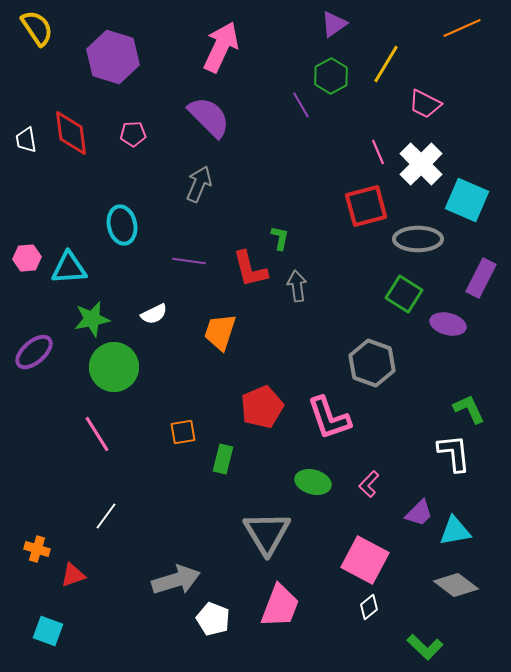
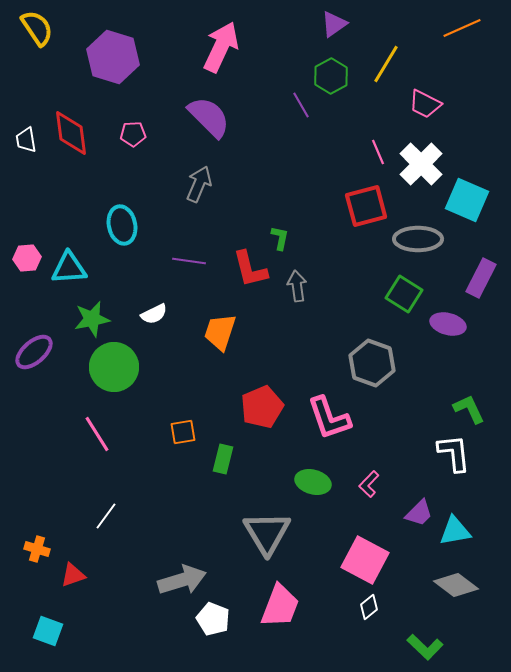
gray arrow at (176, 580): moved 6 px right
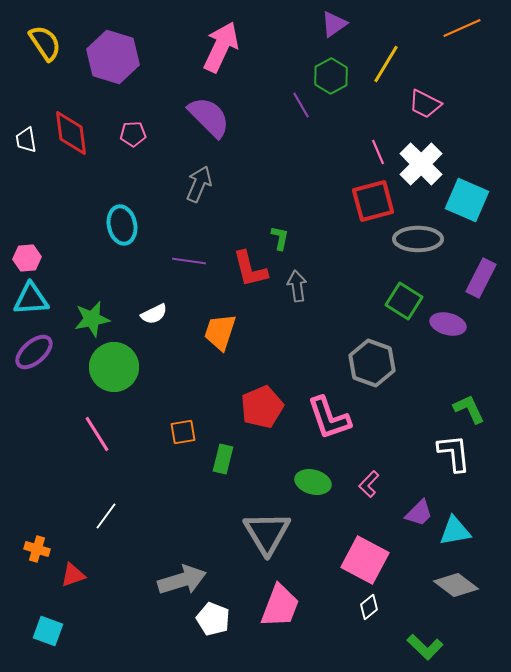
yellow semicircle at (37, 28): moved 8 px right, 15 px down
red square at (366, 206): moved 7 px right, 5 px up
cyan triangle at (69, 268): moved 38 px left, 31 px down
green square at (404, 294): moved 7 px down
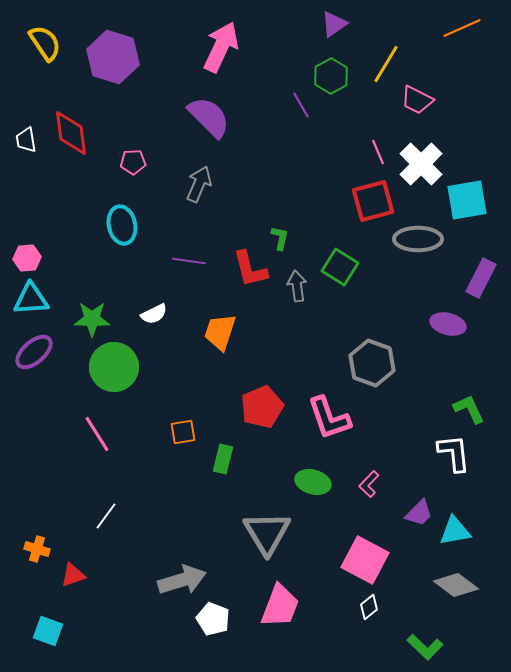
pink trapezoid at (425, 104): moved 8 px left, 4 px up
pink pentagon at (133, 134): moved 28 px down
cyan square at (467, 200): rotated 33 degrees counterclockwise
green square at (404, 301): moved 64 px left, 34 px up
green star at (92, 319): rotated 12 degrees clockwise
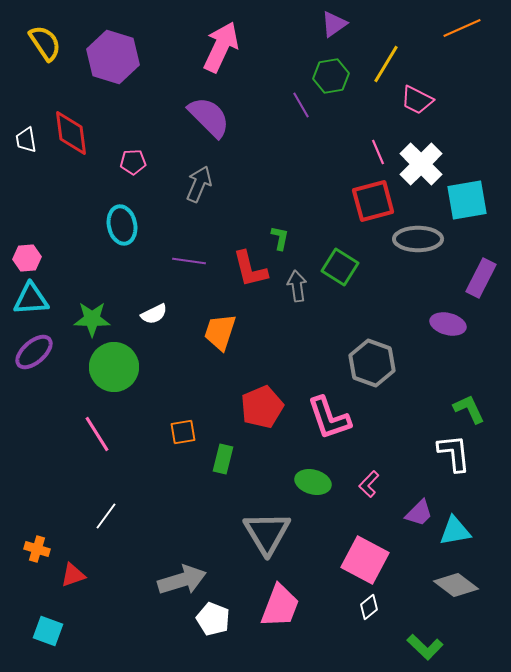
green hexagon at (331, 76): rotated 20 degrees clockwise
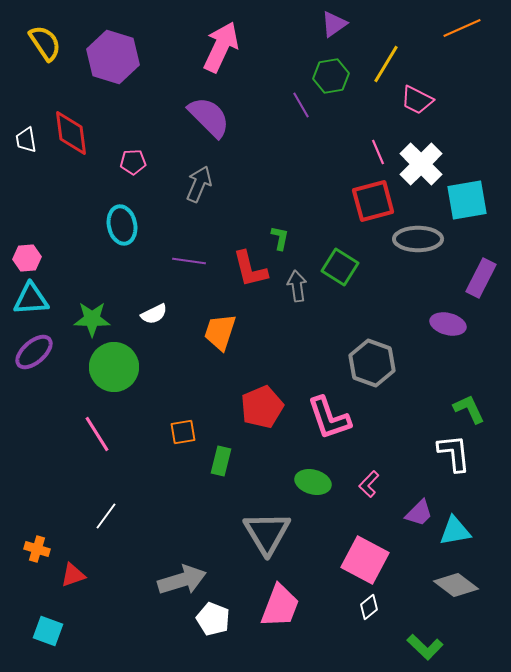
green rectangle at (223, 459): moved 2 px left, 2 px down
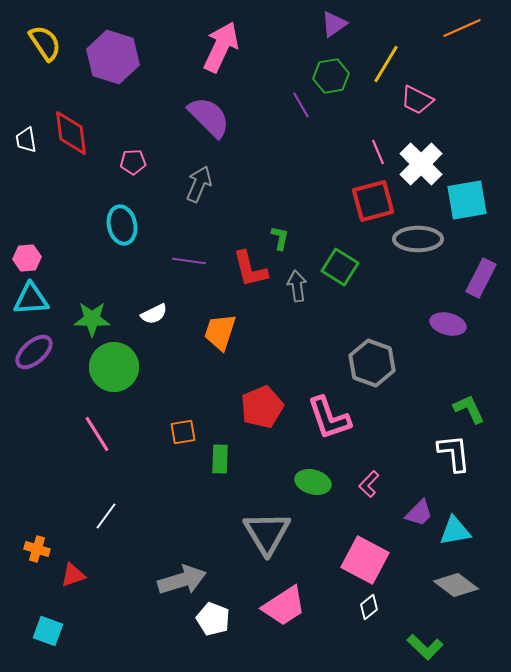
green rectangle at (221, 461): moved 1 px left, 2 px up; rotated 12 degrees counterclockwise
pink trapezoid at (280, 606): moved 4 px right; rotated 36 degrees clockwise
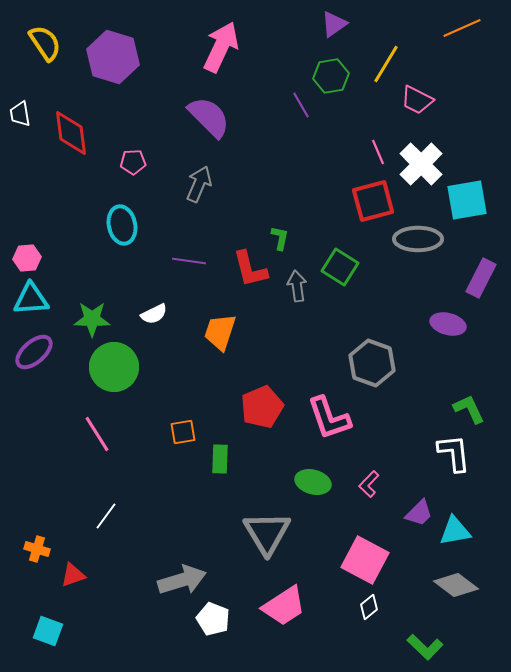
white trapezoid at (26, 140): moved 6 px left, 26 px up
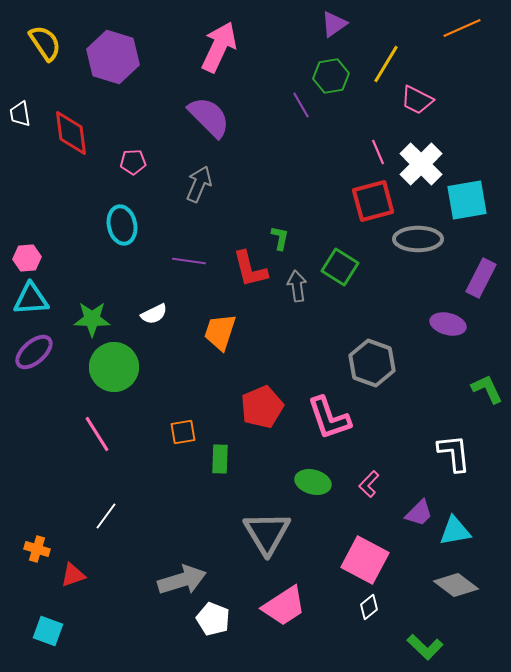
pink arrow at (221, 47): moved 2 px left
green L-shape at (469, 409): moved 18 px right, 20 px up
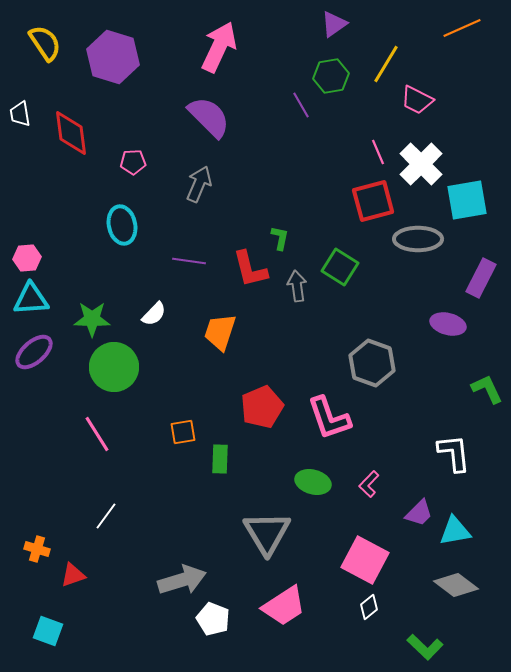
white semicircle at (154, 314): rotated 20 degrees counterclockwise
